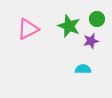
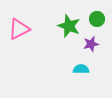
pink triangle: moved 9 px left
purple star: moved 3 px down
cyan semicircle: moved 2 px left
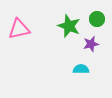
pink triangle: rotated 15 degrees clockwise
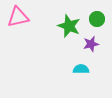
pink triangle: moved 1 px left, 12 px up
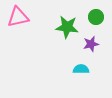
green circle: moved 1 px left, 2 px up
green star: moved 2 px left, 1 px down; rotated 15 degrees counterclockwise
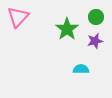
pink triangle: rotated 35 degrees counterclockwise
green star: moved 2 px down; rotated 30 degrees clockwise
purple star: moved 4 px right, 3 px up
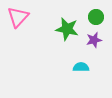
green star: rotated 25 degrees counterclockwise
purple star: moved 1 px left, 1 px up
cyan semicircle: moved 2 px up
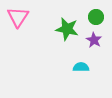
pink triangle: rotated 10 degrees counterclockwise
purple star: rotated 28 degrees counterclockwise
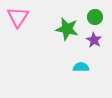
green circle: moved 1 px left
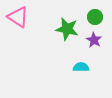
pink triangle: rotated 30 degrees counterclockwise
